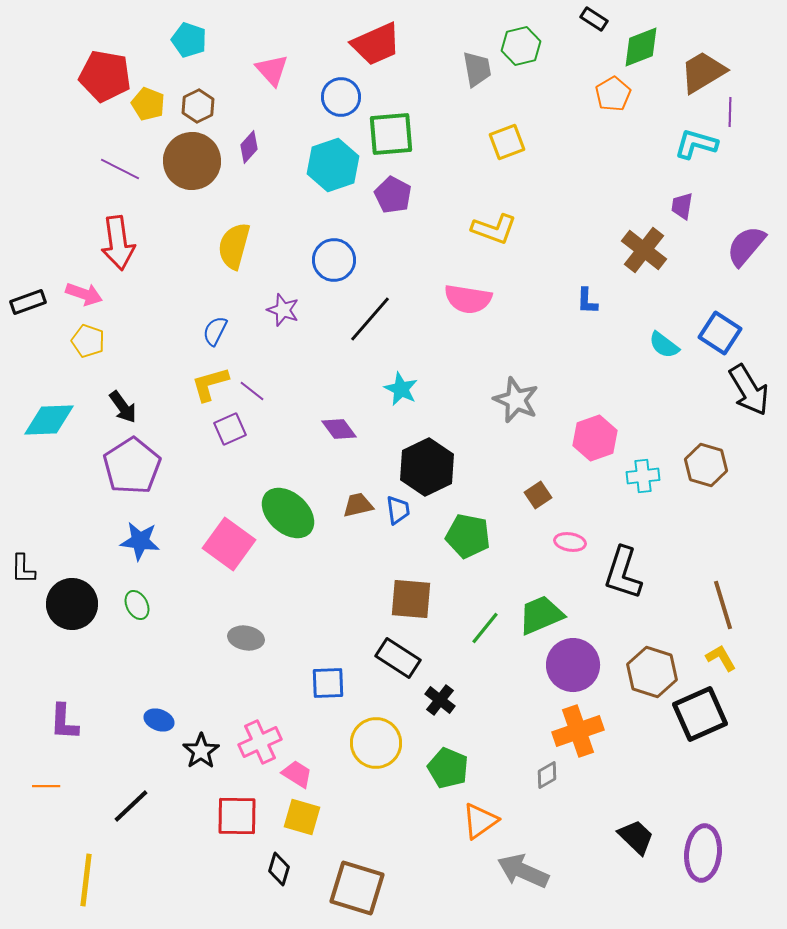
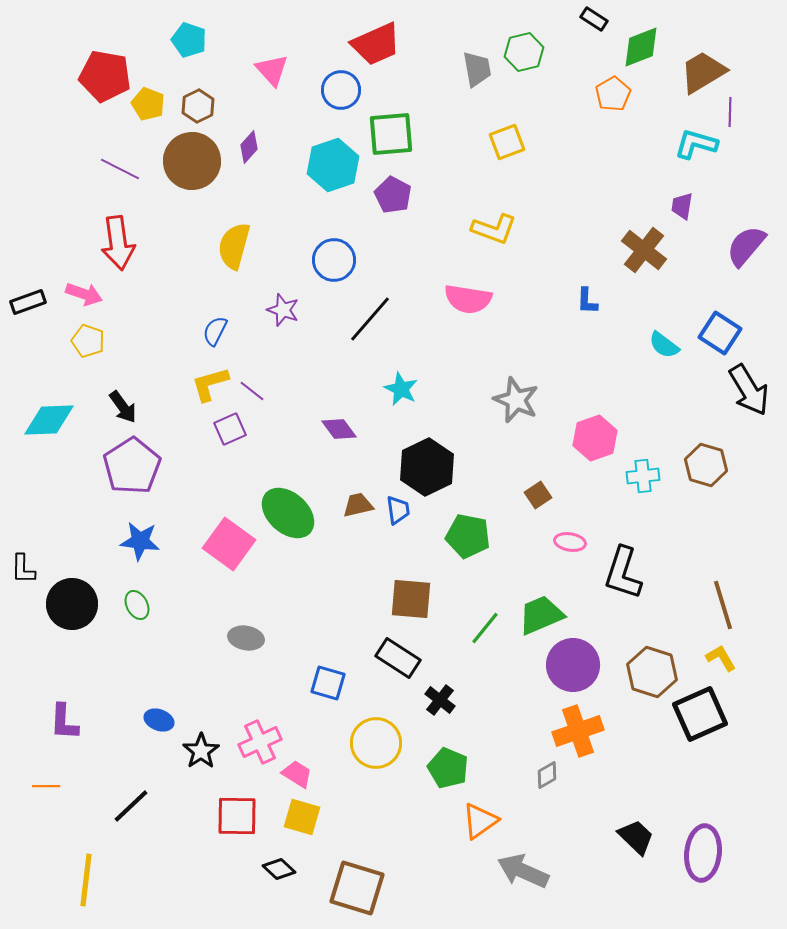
green hexagon at (521, 46): moved 3 px right, 6 px down
blue circle at (341, 97): moved 7 px up
blue square at (328, 683): rotated 18 degrees clockwise
black diamond at (279, 869): rotated 64 degrees counterclockwise
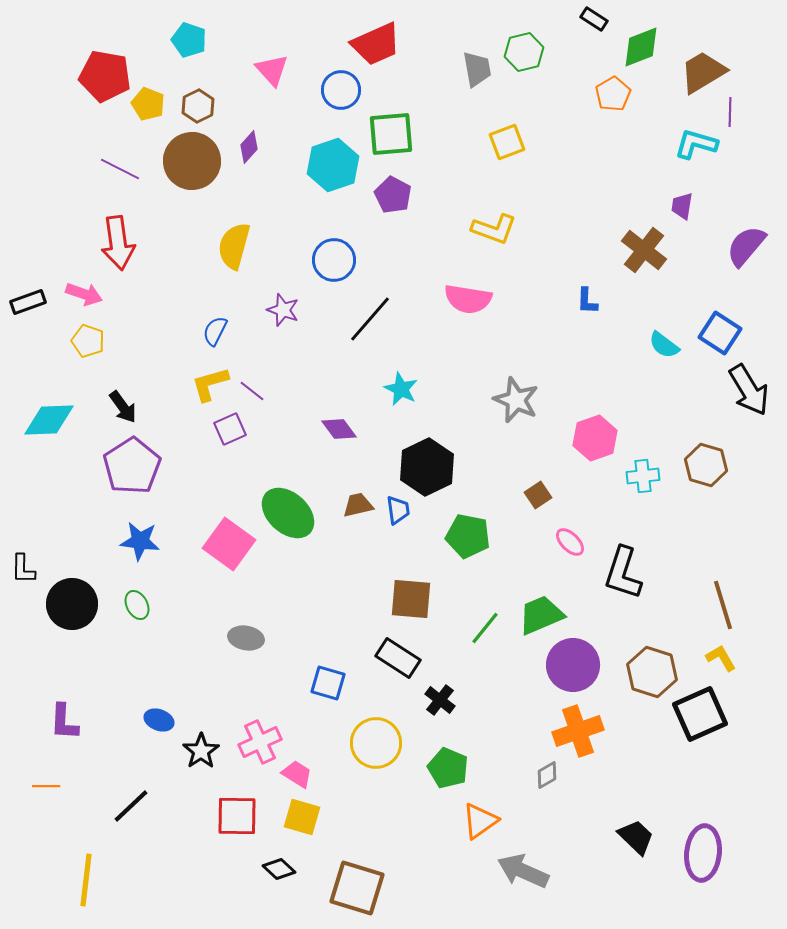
pink ellipse at (570, 542): rotated 36 degrees clockwise
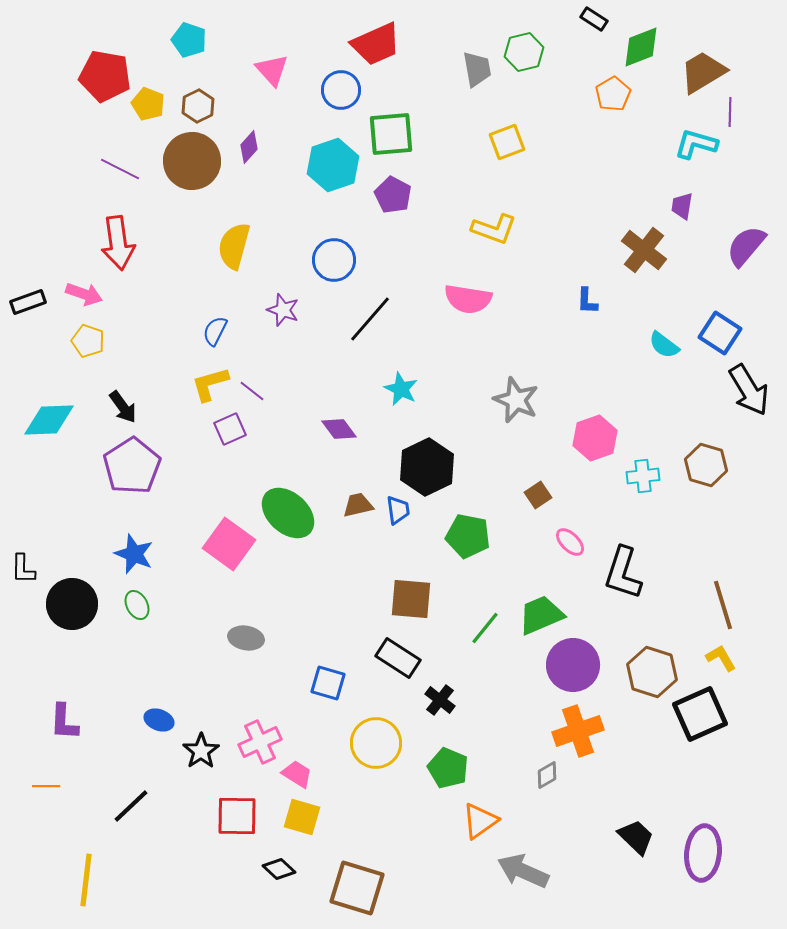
blue star at (140, 541): moved 6 px left, 13 px down; rotated 15 degrees clockwise
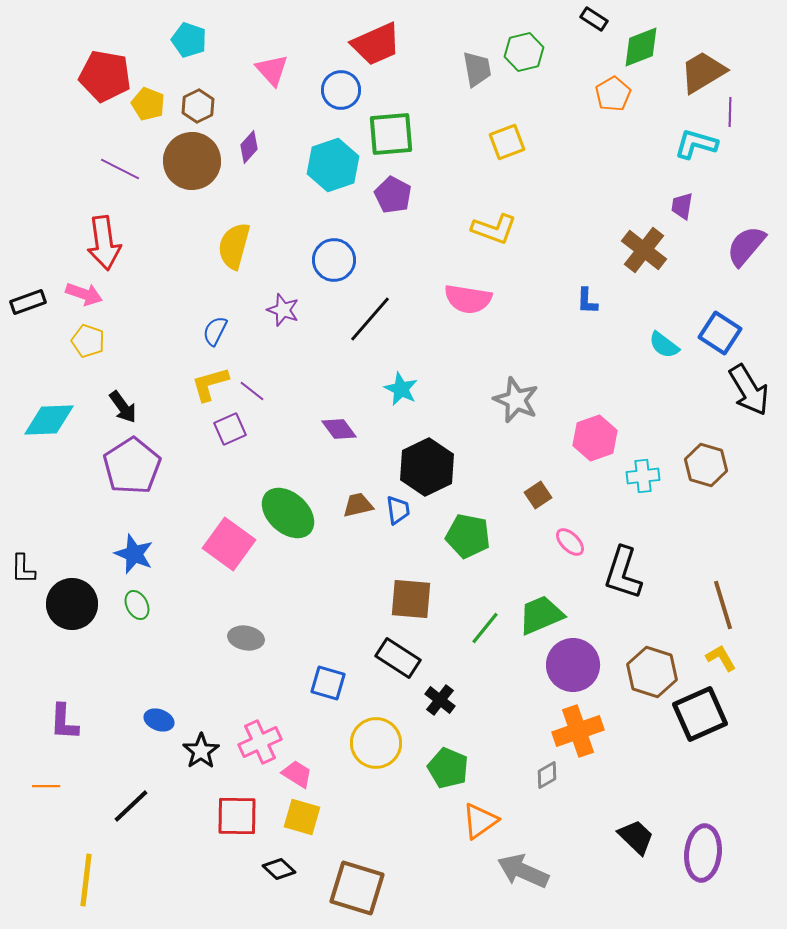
red arrow at (118, 243): moved 14 px left
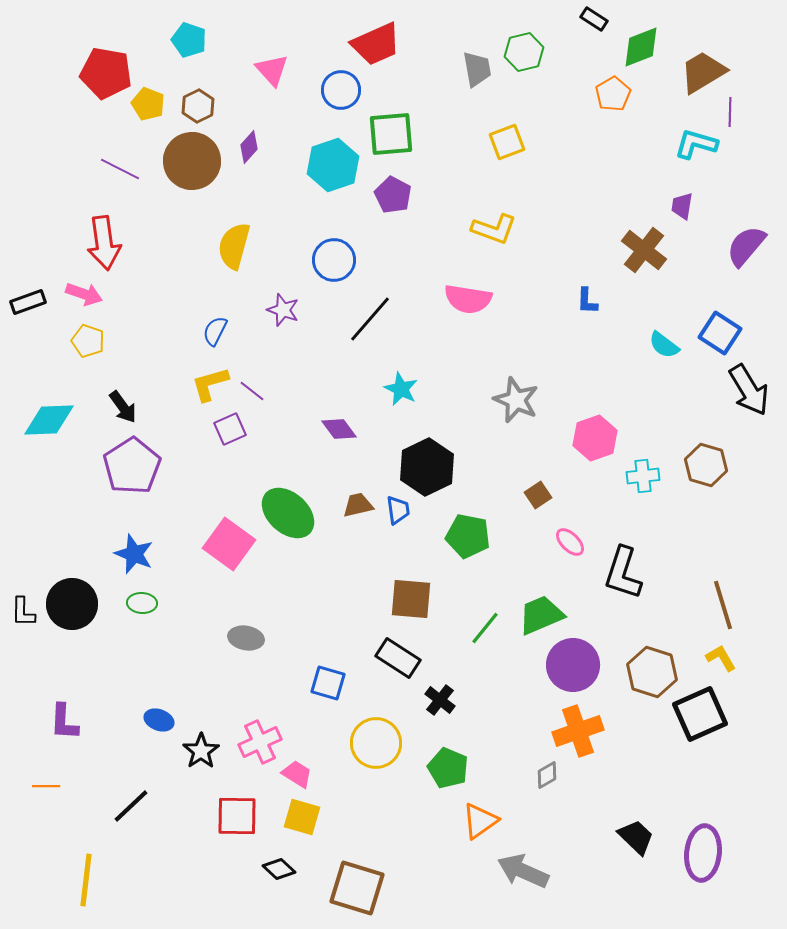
red pentagon at (105, 76): moved 1 px right, 3 px up
black L-shape at (23, 569): moved 43 px down
green ellipse at (137, 605): moved 5 px right, 2 px up; rotated 60 degrees counterclockwise
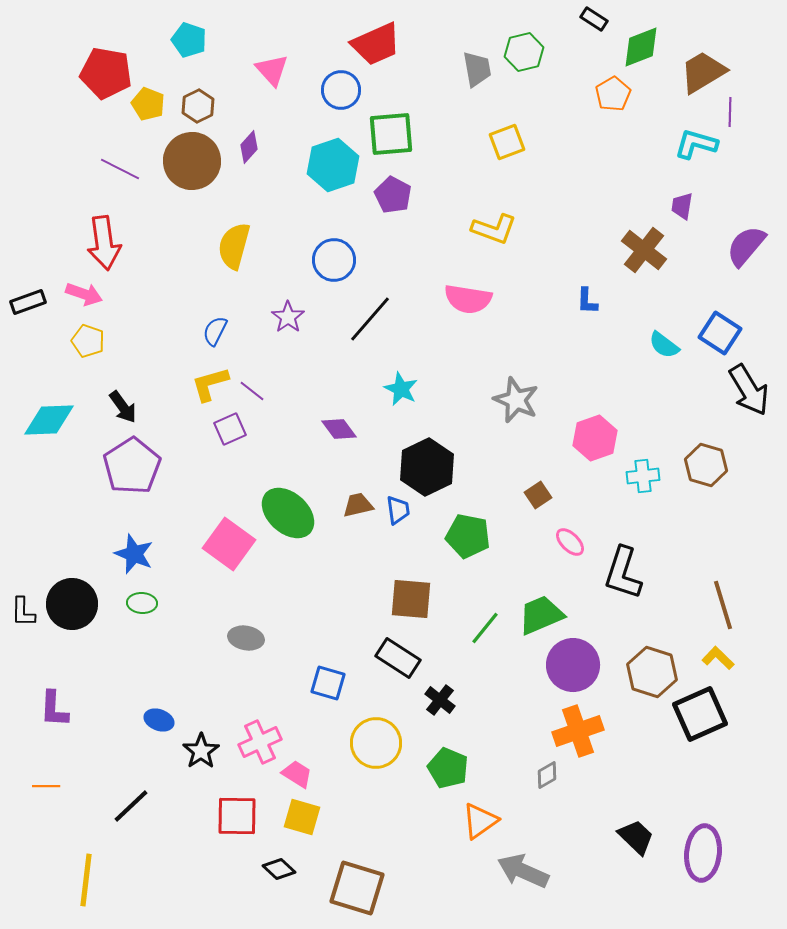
purple star at (283, 310): moved 5 px right, 7 px down; rotated 16 degrees clockwise
yellow L-shape at (721, 658): moved 3 px left; rotated 16 degrees counterclockwise
purple L-shape at (64, 722): moved 10 px left, 13 px up
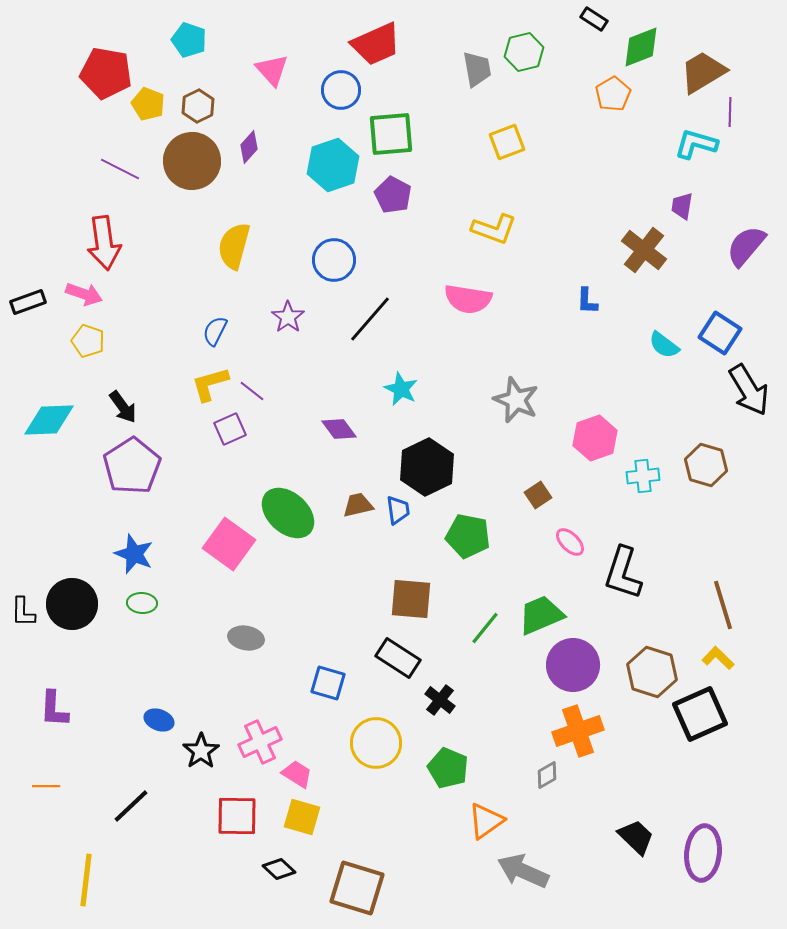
orange triangle at (480, 821): moved 6 px right
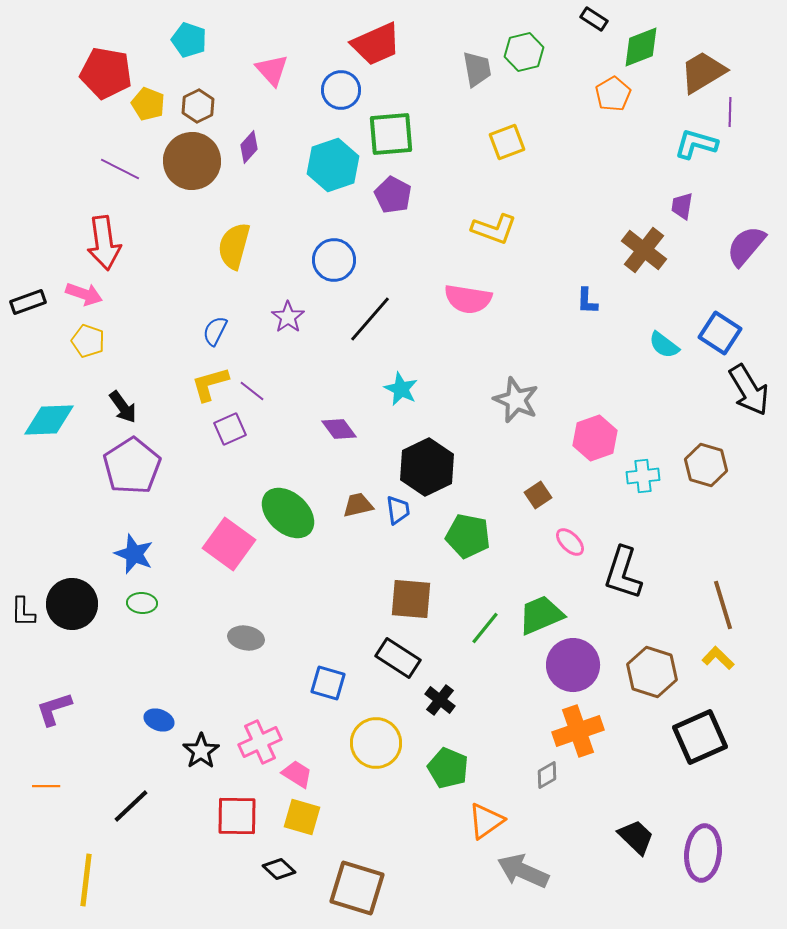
purple L-shape at (54, 709): rotated 69 degrees clockwise
black square at (700, 714): moved 23 px down
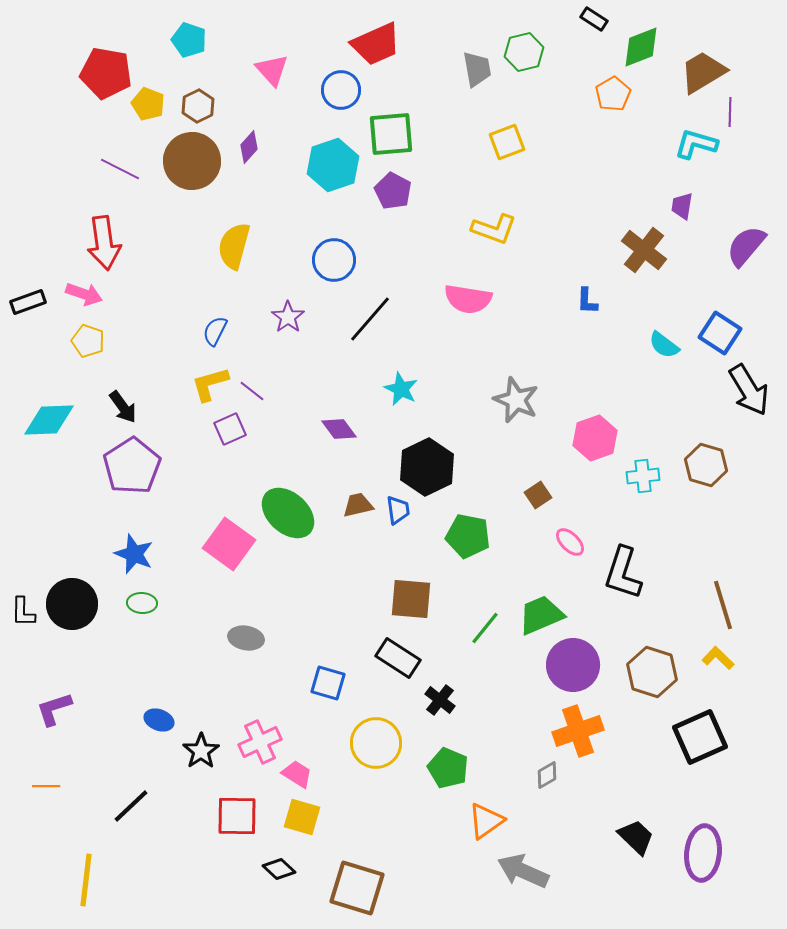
purple pentagon at (393, 195): moved 4 px up
